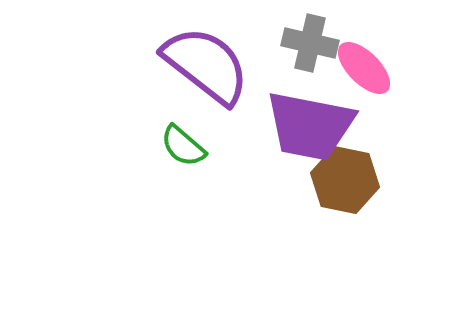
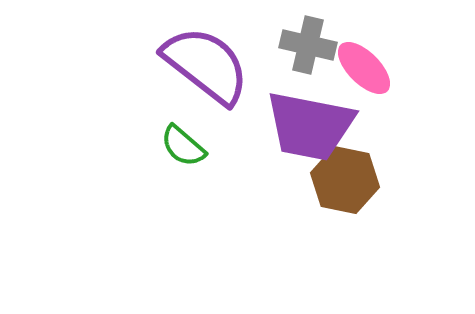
gray cross: moved 2 px left, 2 px down
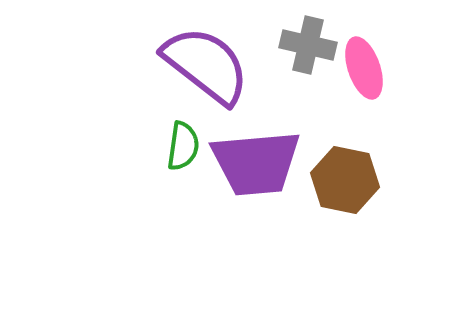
pink ellipse: rotated 26 degrees clockwise
purple trapezoid: moved 54 px left, 37 px down; rotated 16 degrees counterclockwise
green semicircle: rotated 123 degrees counterclockwise
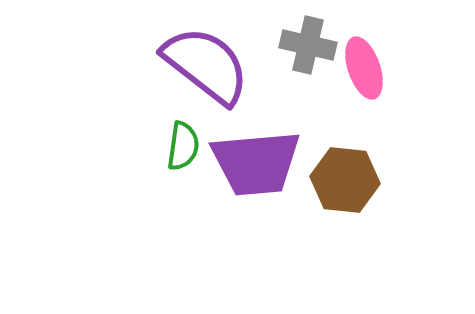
brown hexagon: rotated 6 degrees counterclockwise
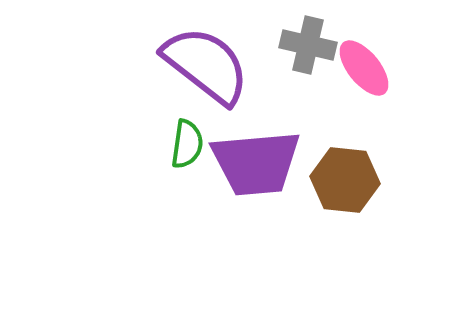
pink ellipse: rotated 20 degrees counterclockwise
green semicircle: moved 4 px right, 2 px up
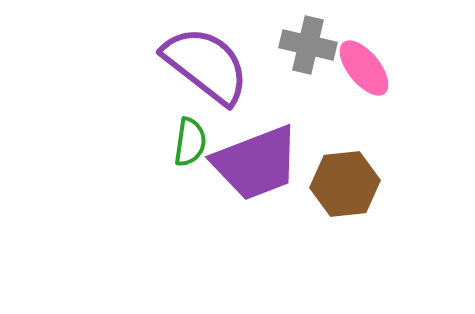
green semicircle: moved 3 px right, 2 px up
purple trapezoid: rotated 16 degrees counterclockwise
brown hexagon: moved 4 px down; rotated 12 degrees counterclockwise
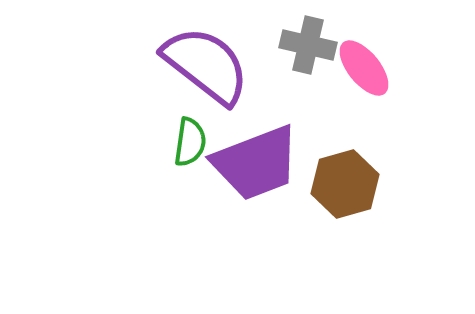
brown hexagon: rotated 10 degrees counterclockwise
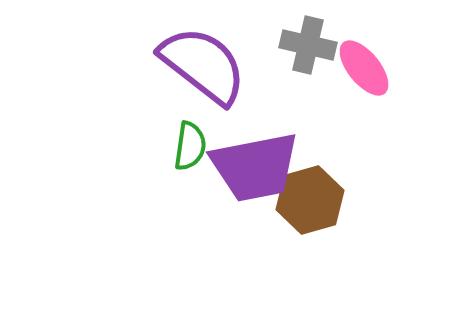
purple semicircle: moved 3 px left
green semicircle: moved 4 px down
purple trapezoid: moved 1 px left, 4 px down; rotated 10 degrees clockwise
brown hexagon: moved 35 px left, 16 px down
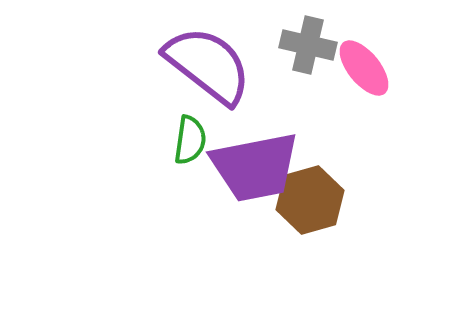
purple semicircle: moved 5 px right
green semicircle: moved 6 px up
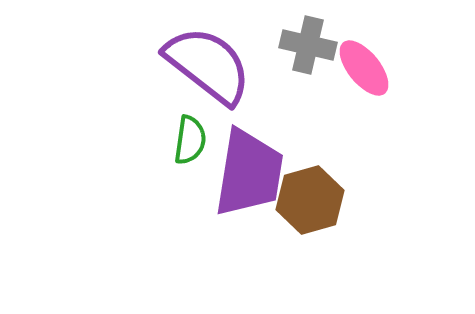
purple trapezoid: moved 6 px left, 6 px down; rotated 70 degrees counterclockwise
